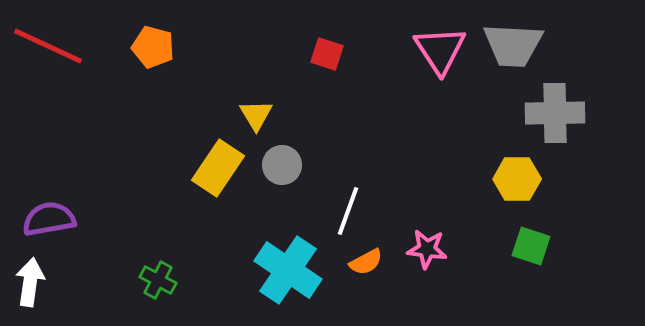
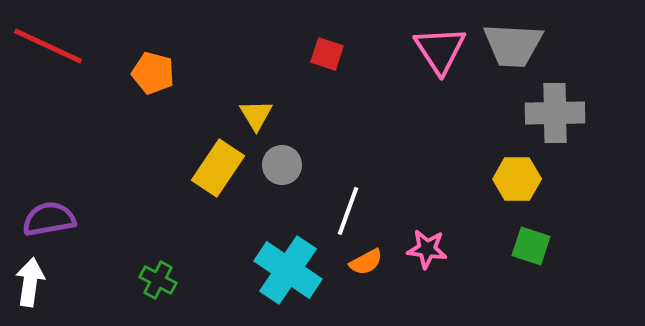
orange pentagon: moved 26 px down
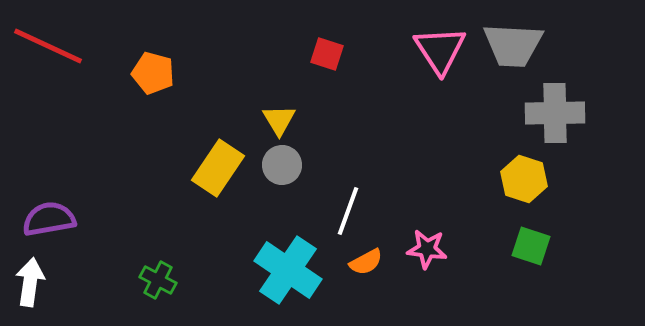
yellow triangle: moved 23 px right, 5 px down
yellow hexagon: moved 7 px right; rotated 18 degrees clockwise
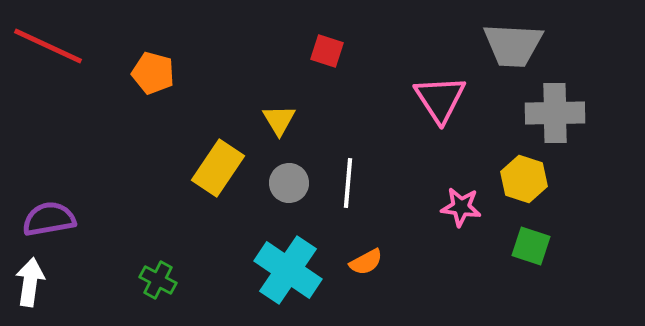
pink triangle: moved 49 px down
red square: moved 3 px up
gray circle: moved 7 px right, 18 px down
white line: moved 28 px up; rotated 15 degrees counterclockwise
pink star: moved 34 px right, 42 px up
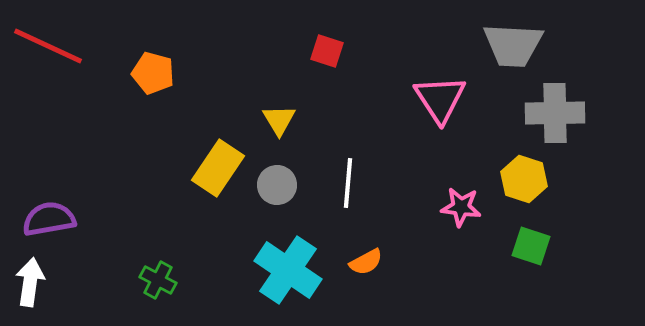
gray circle: moved 12 px left, 2 px down
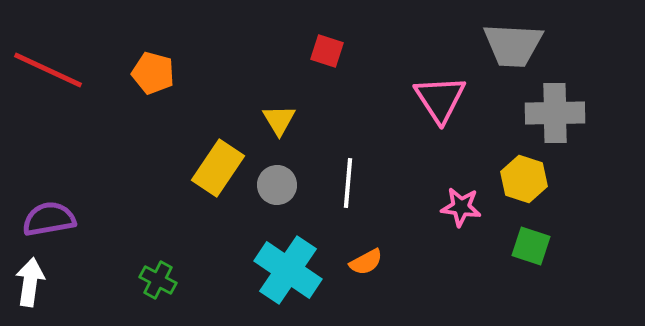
red line: moved 24 px down
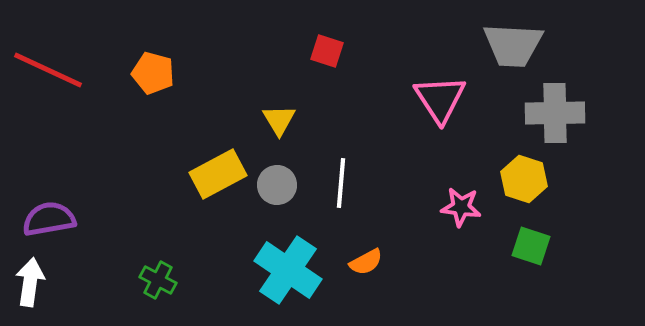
yellow rectangle: moved 6 px down; rotated 28 degrees clockwise
white line: moved 7 px left
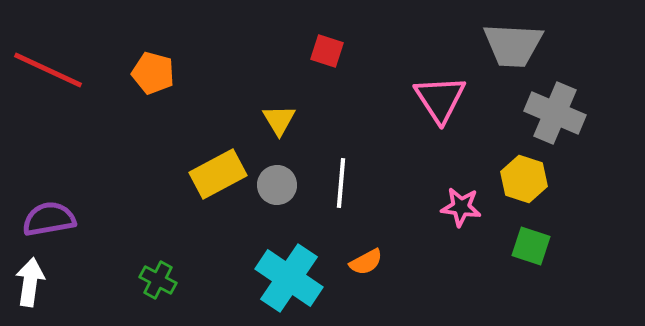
gray cross: rotated 24 degrees clockwise
cyan cross: moved 1 px right, 8 px down
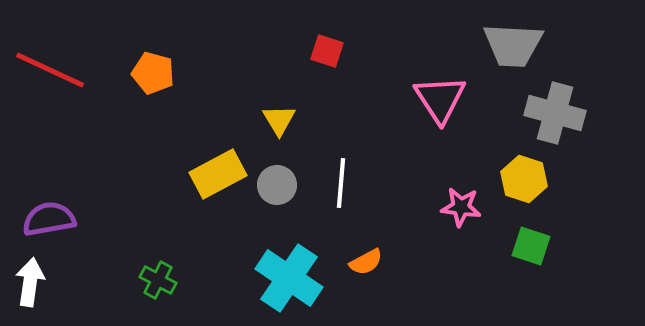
red line: moved 2 px right
gray cross: rotated 8 degrees counterclockwise
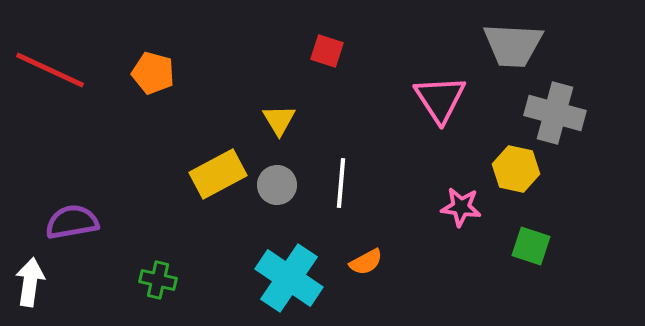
yellow hexagon: moved 8 px left, 10 px up; rotated 6 degrees counterclockwise
purple semicircle: moved 23 px right, 3 px down
green cross: rotated 15 degrees counterclockwise
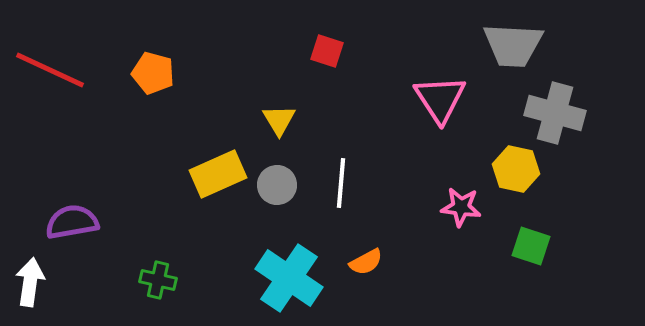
yellow rectangle: rotated 4 degrees clockwise
